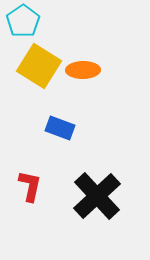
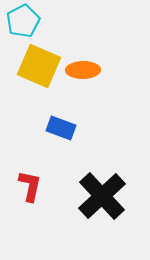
cyan pentagon: rotated 8 degrees clockwise
yellow square: rotated 9 degrees counterclockwise
blue rectangle: moved 1 px right
black cross: moved 5 px right
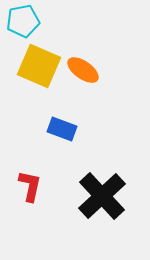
cyan pentagon: rotated 16 degrees clockwise
orange ellipse: rotated 36 degrees clockwise
blue rectangle: moved 1 px right, 1 px down
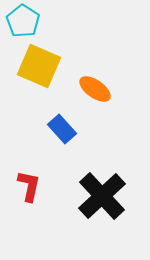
cyan pentagon: rotated 28 degrees counterclockwise
orange ellipse: moved 12 px right, 19 px down
blue rectangle: rotated 28 degrees clockwise
red L-shape: moved 1 px left
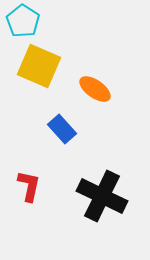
black cross: rotated 21 degrees counterclockwise
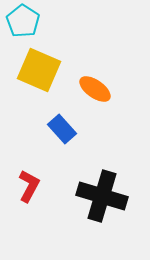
yellow square: moved 4 px down
red L-shape: rotated 16 degrees clockwise
black cross: rotated 9 degrees counterclockwise
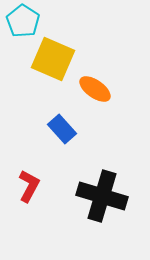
yellow square: moved 14 px right, 11 px up
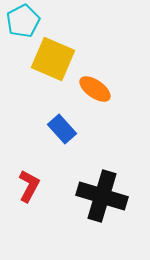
cyan pentagon: rotated 12 degrees clockwise
